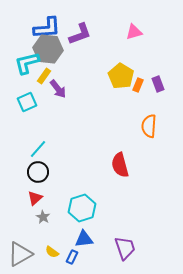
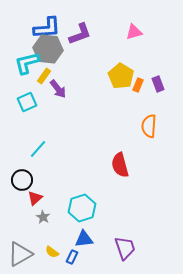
black circle: moved 16 px left, 8 px down
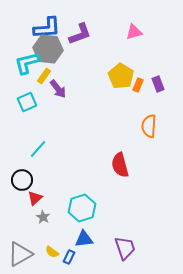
blue rectangle: moved 3 px left
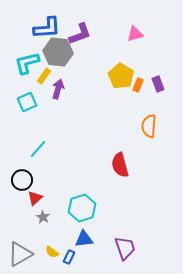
pink triangle: moved 1 px right, 2 px down
gray hexagon: moved 10 px right, 3 px down
purple arrow: rotated 126 degrees counterclockwise
